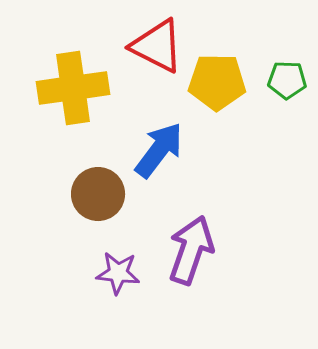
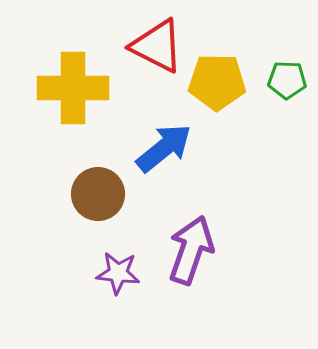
yellow cross: rotated 8 degrees clockwise
blue arrow: moved 5 px right, 2 px up; rotated 14 degrees clockwise
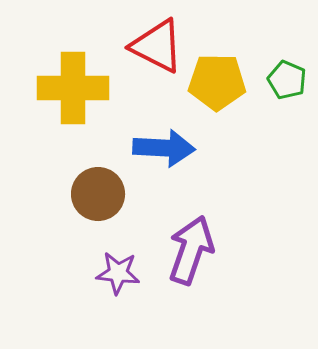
green pentagon: rotated 21 degrees clockwise
blue arrow: rotated 42 degrees clockwise
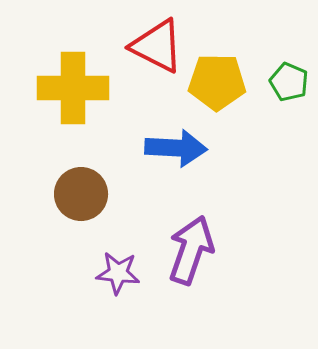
green pentagon: moved 2 px right, 2 px down
blue arrow: moved 12 px right
brown circle: moved 17 px left
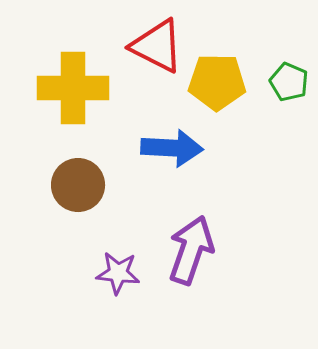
blue arrow: moved 4 px left
brown circle: moved 3 px left, 9 px up
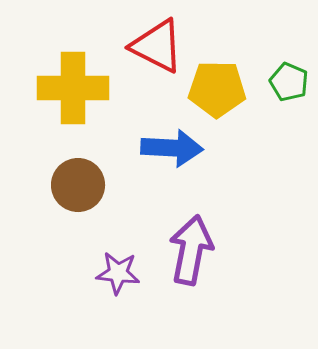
yellow pentagon: moved 7 px down
purple arrow: rotated 8 degrees counterclockwise
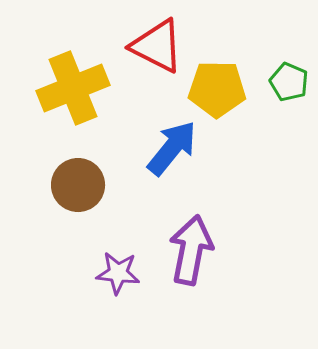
yellow cross: rotated 22 degrees counterclockwise
blue arrow: rotated 54 degrees counterclockwise
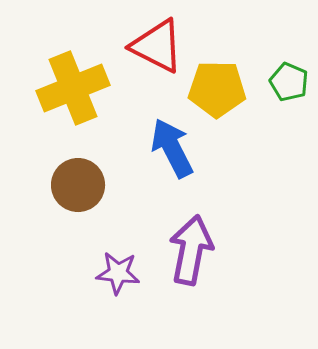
blue arrow: rotated 66 degrees counterclockwise
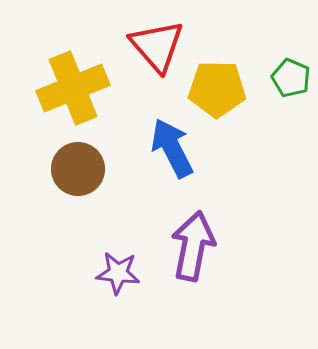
red triangle: rotated 22 degrees clockwise
green pentagon: moved 2 px right, 4 px up
brown circle: moved 16 px up
purple arrow: moved 2 px right, 4 px up
